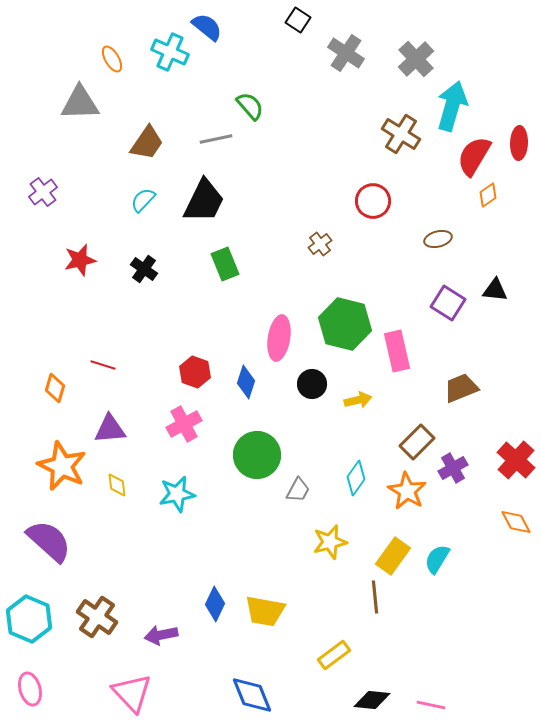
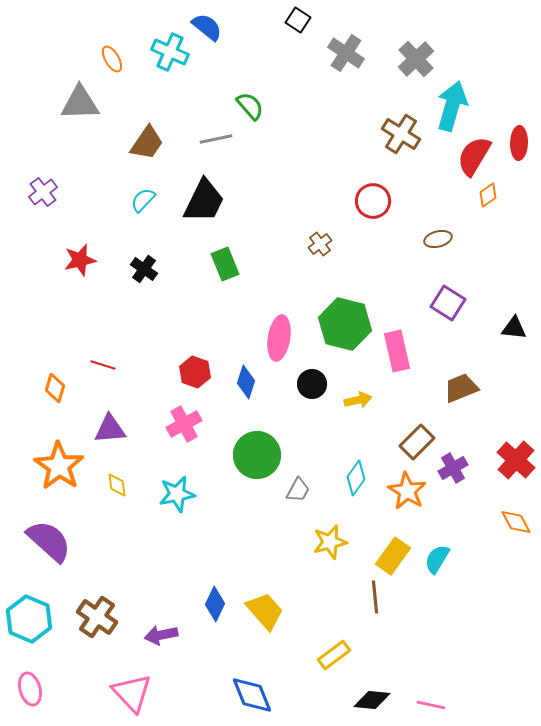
black triangle at (495, 290): moved 19 px right, 38 px down
orange star at (62, 466): moved 3 px left; rotated 9 degrees clockwise
yellow trapezoid at (265, 611): rotated 141 degrees counterclockwise
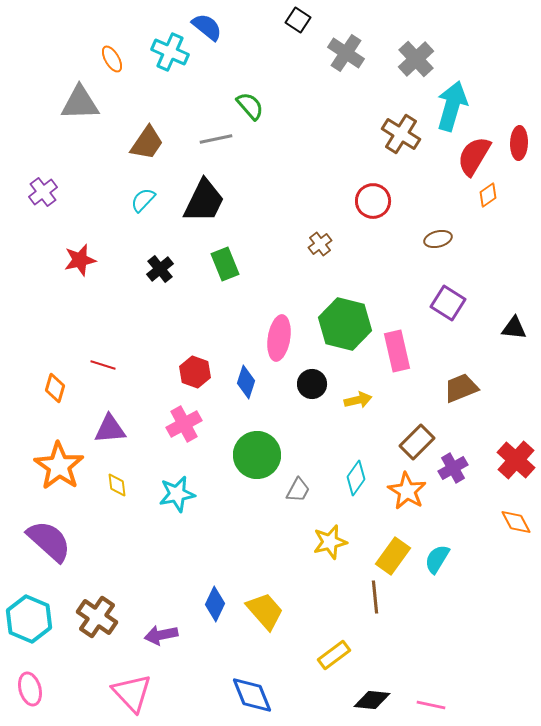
black cross at (144, 269): moved 16 px right; rotated 16 degrees clockwise
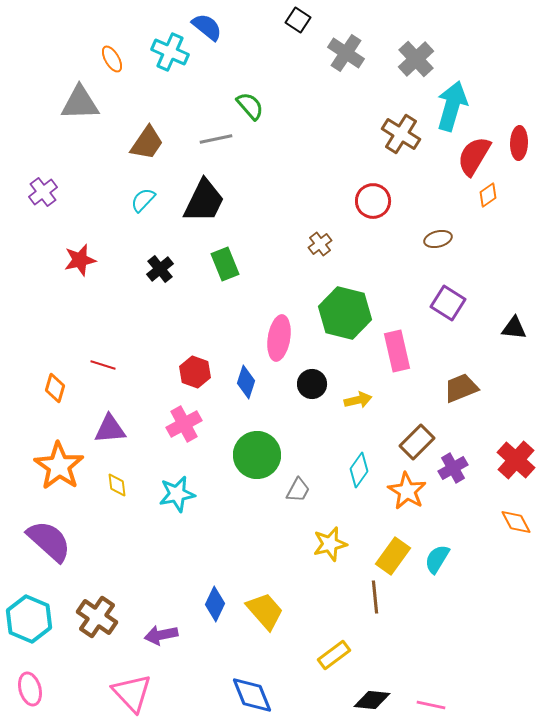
green hexagon at (345, 324): moved 11 px up
cyan diamond at (356, 478): moved 3 px right, 8 px up
yellow star at (330, 542): moved 2 px down
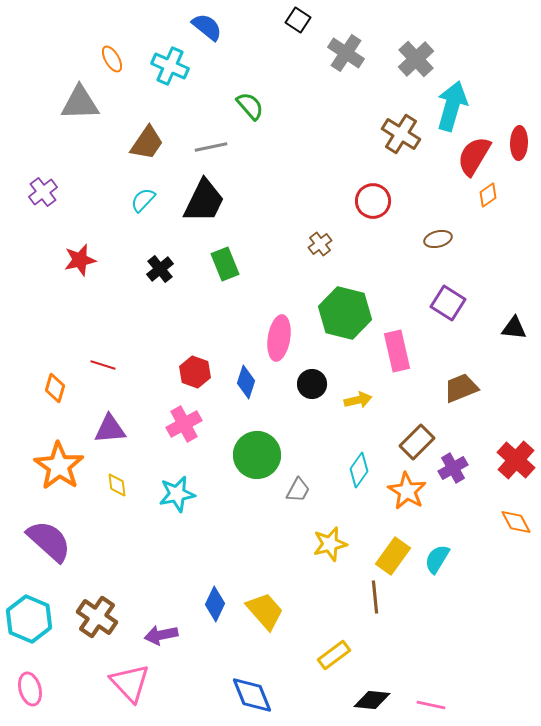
cyan cross at (170, 52): moved 14 px down
gray line at (216, 139): moved 5 px left, 8 px down
pink triangle at (132, 693): moved 2 px left, 10 px up
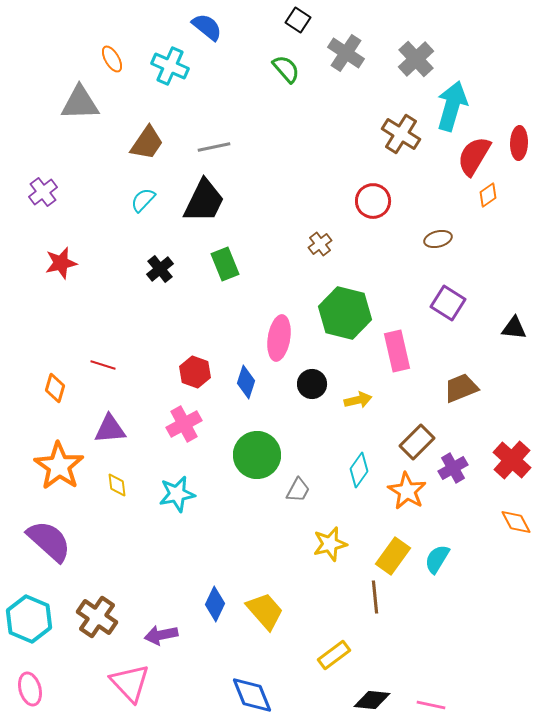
green semicircle at (250, 106): moved 36 px right, 37 px up
gray line at (211, 147): moved 3 px right
red star at (80, 260): moved 19 px left, 3 px down
red cross at (516, 460): moved 4 px left
